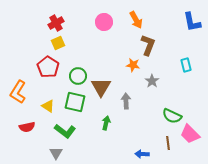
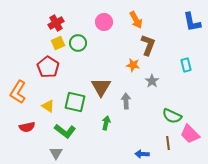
green circle: moved 33 px up
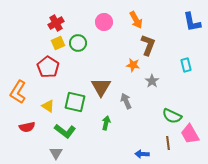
gray arrow: rotated 21 degrees counterclockwise
pink trapezoid: rotated 15 degrees clockwise
